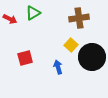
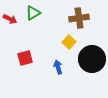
yellow square: moved 2 px left, 3 px up
black circle: moved 2 px down
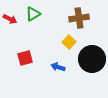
green triangle: moved 1 px down
blue arrow: rotated 56 degrees counterclockwise
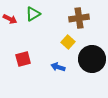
yellow square: moved 1 px left
red square: moved 2 px left, 1 px down
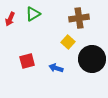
red arrow: rotated 88 degrees clockwise
red square: moved 4 px right, 2 px down
blue arrow: moved 2 px left, 1 px down
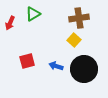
red arrow: moved 4 px down
yellow square: moved 6 px right, 2 px up
black circle: moved 8 px left, 10 px down
blue arrow: moved 2 px up
